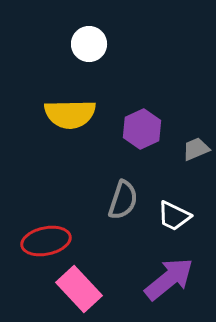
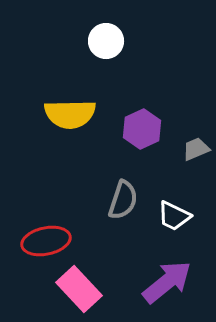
white circle: moved 17 px right, 3 px up
purple arrow: moved 2 px left, 3 px down
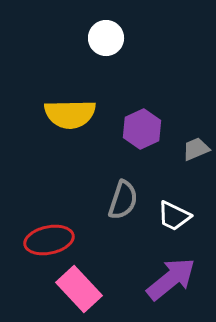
white circle: moved 3 px up
red ellipse: moved 3 px right, 1 px up
purple arrow: moved 4 px right, 3 px up
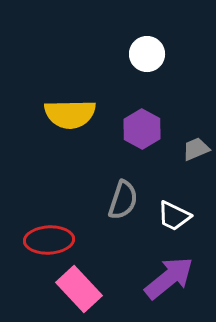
white circle: moved 41 px right, 16 px down
purple hexagon: rotated 6 degrees counterclockwise
red ellipse: rotated 9 degrees clockwise
purple arrow: moved 2 px left, 1 px up
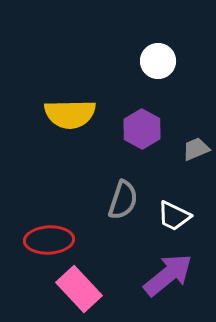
white circle: moved 11 px right, 7 px down
purple arrow: moved 1 px left, 3 px up
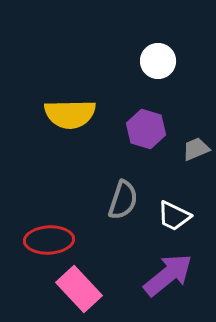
purple hexagon: moved 4 px right; rotated 12 degrees counterclockwise
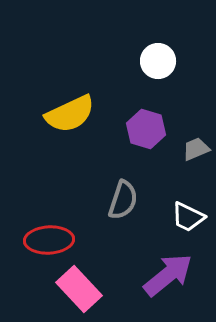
yellow semicircle: rotated 24 degrees counterclockwise
white trapezoid: moved 14 px right, 1 px down
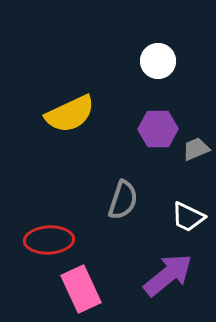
purple hexagon: moved 12 px right; rotated 18 degrees counterclockwise
pink rectangle: moved 2 px right; rotated 18 degrees clockwise
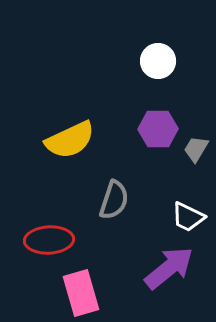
yellow semicircle: moved 26 px down
gray trapezoid: rotated 36 degrees counterclockwise
gray semicircle: moved 9 px left
purple arrow: moved 1 px right, 7 px up
pink rectangle: moved 4 px down; rotated 9 degrees clockwise
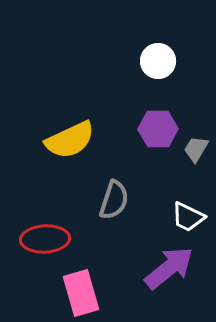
red ellipse: moved 4 px left, 1 px up
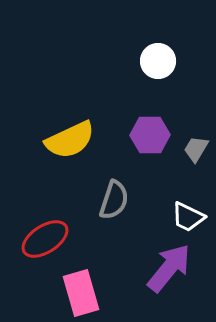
purple hexagon: moved 8 px left, 6 px down
red ellipse: rotated 30 degrees counterclockwise
purple arrow: rotated 12 degrees counterclockwise
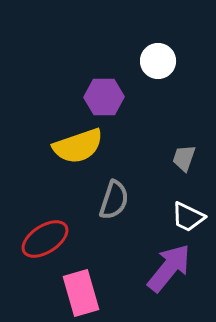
purple hexagon: moved 46 px left, 38 px up
yellow semicircle: moved 8 px right, 6 px down; rotated 6 degrees clockwise
gray trapezoid: moved 12 px left, 9 px down; rotated 12 degrees counterclockwise
